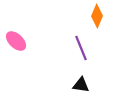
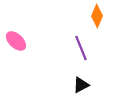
black triangle: rotated 36 degrees counterclockwise
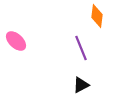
orange diamond: rotated 15 degrees counterclockwise
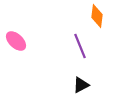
purple line: moved 1 px left, 2 px up
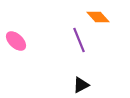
orange diamond: moved 1 px right, 1 px down; rotated 50 degrees counterclockwise
purple line: moved 1 px left, 6 px up
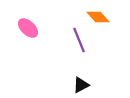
pink ellipse: moved 12 px right, 13 px up
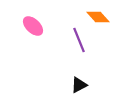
pink ellipse: moved 5 px right, 2 px up
black triangle: moved 2 px left
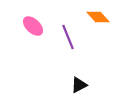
purple line: moved 11 px left, 3 px up
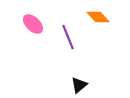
pink ellipse: moved 2 px up
black triangle: rotated 12 degrees counterclockwise
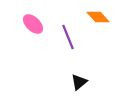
black triangle: moved 3 px up
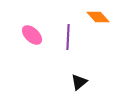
pink ellipse: moved 1 px left, 11 px down
purple line: rotated 25 degrees clockwise
